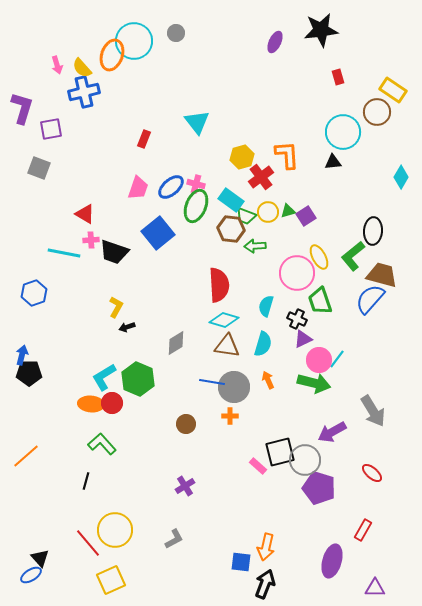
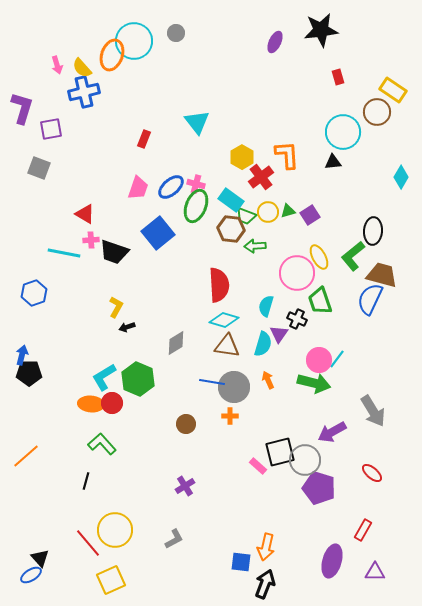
yellow hexagon at (242, 157): rotated 15 degrees counterclockwise
purple square at (306, 216): moved 4 px right, 1 px up
blue semicircle at (370, 299): rotated 16 degrees counterclockwise
purple triangle at (303, 339): moved 24 px left, 5 px up; rotated 30 degrees counterclockwise
purple triangle at (375, 588): moved 16 px up
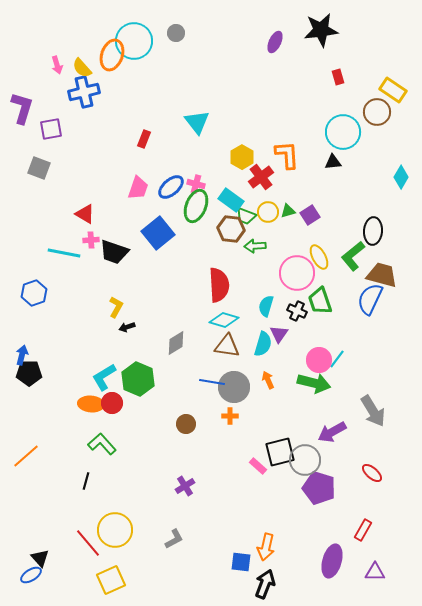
black cross at (297, 319): moved 8 px up
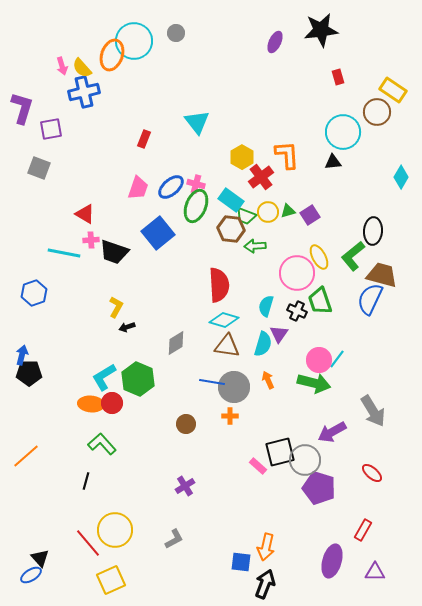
pink arrow at (57, 65): moved 5 px right, 1 px down
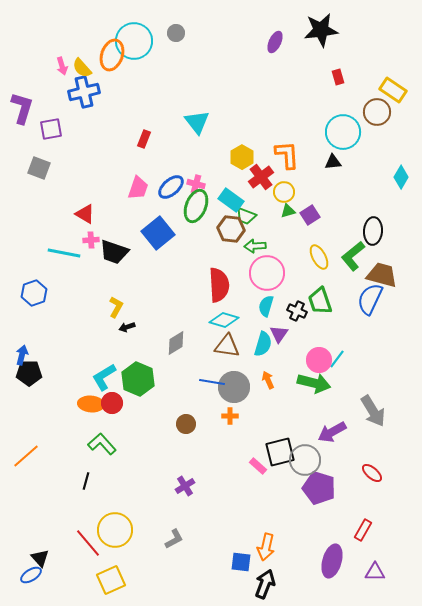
yellow circle at (268, 212): moved 16 px right, 20 px up
pink circle at (297, 273): moved 30 px left
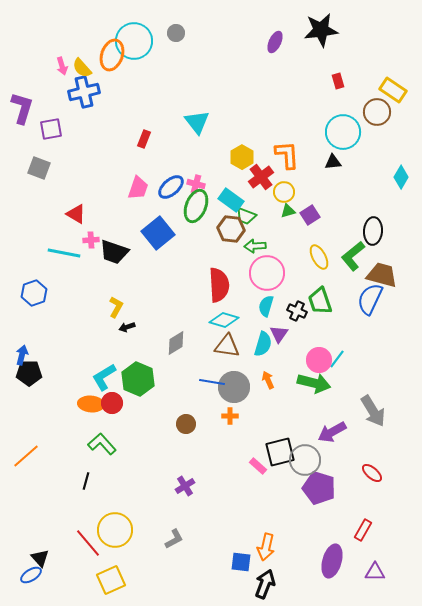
red rectangle at (338, 77): moved 4 px down
red triangle at (85, 214): moved 9 px left
